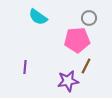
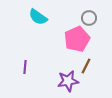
pink pentagon: moved 1 px up; rotated 20 degrees counterclockwise
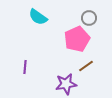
brown line: rotated 28 degrees clockwise
purple star: moved 2 px left, 3 px down
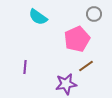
gray circle: moved 5 px right, 4 px up
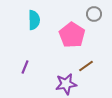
cyan semicircle: moved 4 px left, 3 px down; rotated 126 degrees counterclockwise
pink pentagon: moved 5 px left, 4 px up; rotated 15 degrees counterclockwise
purple line: rotated 16 degrees clockwise
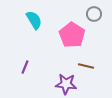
cyan semicircle: rotated 30 degrees counterclockwise
brown line: rotated 49 degrees clockwise
purple star: rotated 15 degrees clockwise
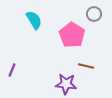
purple line: moved 13 px left, 3 px down
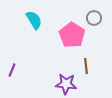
gray circle: moved 4 px down
brown line: rotated 70 degrees clockwise
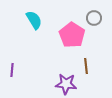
purple line: rotated 16 degrees counterclockwise
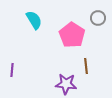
gray circle: moved 4 px right
